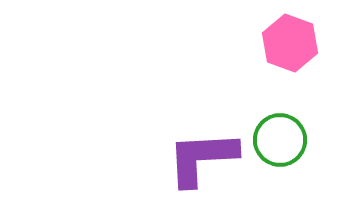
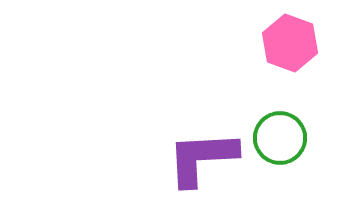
green circle: moved 2 px up
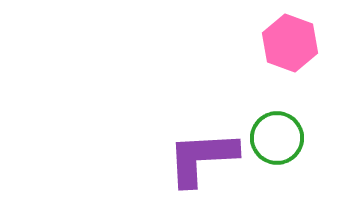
green circle: moved 3 px left
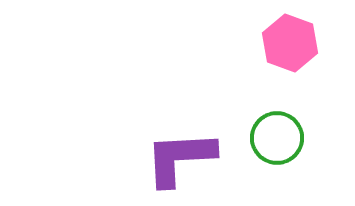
purple L-shape: moved 22 px left
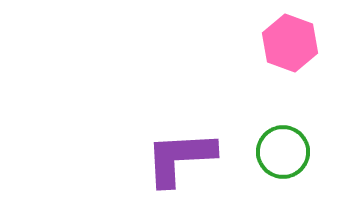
green circle: moved 6 px right, 14 px down
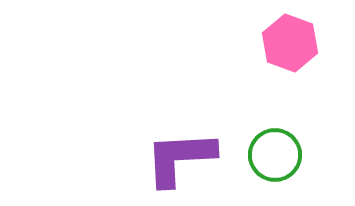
green circle: moved 8 px left, 3 px down
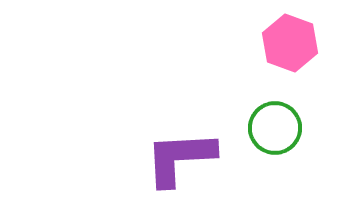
green circle: moved 27 px up
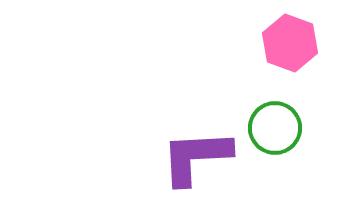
purple L-shape: moved 16 px right, 1 px up
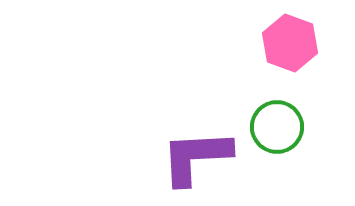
green circle: moved 2 px right, 1 px up
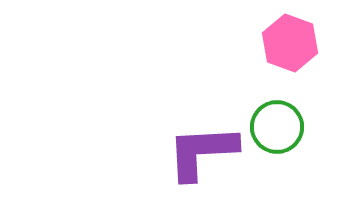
purple L-shape: moved 6 px right, 5 px up
